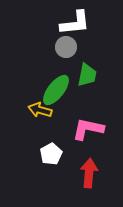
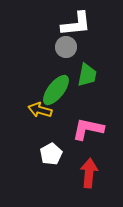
white L-shape: moved 1 px right, 1 px down
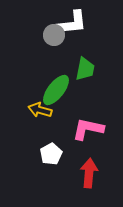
white L-shape: moved 4 px left, 1 px up
gray circle: moved 12 px left, 12 px up
green trapezoid: moved 2 px left, 6 px up
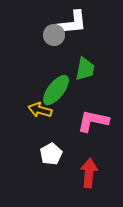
pink L-shape: moved 5 px right, 8 px up
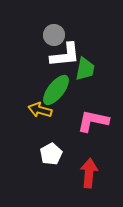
white L-shape: moved 7 px left, 32 px down
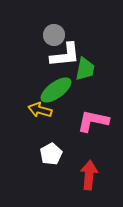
green ellipse: rotated 16 degrees clockwise
red arrow: moved 2 px down
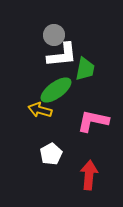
white L-shape: moved 3 px left
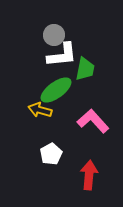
pink L-shape: rotated 36 degrees clockwise
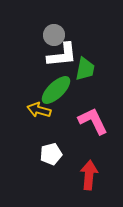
green ellipse: rotated 8 degrees counterclockwise
yellow arrow: moved 1 px left
pink L-shape: rotated 16 degrees clockwise
white pentagon: rotated 15 degrees clockwise
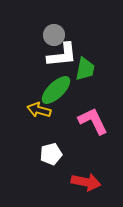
red arrow: moved 3 px left, 7 px down; rotated 96 degrees clockwise
